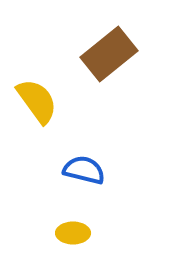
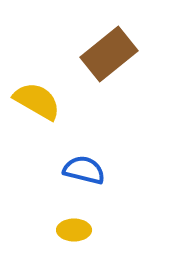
yellow semicircle: rotated 24 degrees counterclockwise
yellow ellipse: moved 1 px right, 3 px up
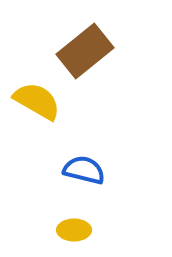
brown rectangle: moved 24 px left, 3 px up
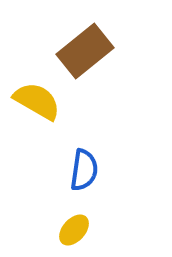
blue semicircle: rotated 84 degrees clockwise
yellow ellipse: rotated 48 degrees counterclockwise
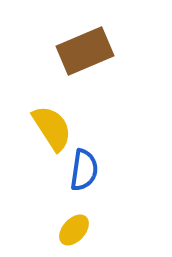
brown rectangle: rotated 16 degrees clockwise
yellow semicircle: moved 15 px right, 27 px down; rotated 27 degrees clockwise
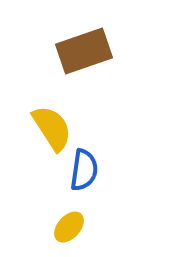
brown rectangle: moved 1 px left; rotated 4 degrees clockwise
yellow ellipse: moved 5 px left, 3 px up
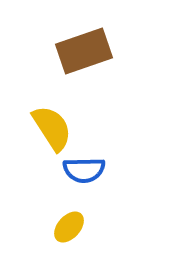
blue semicircle: rotated 81 degrees clockwise
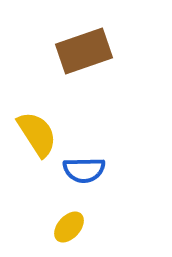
yellow semicircle: moved 15 px left, 6 px down
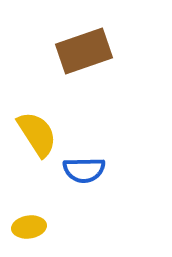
yellow ellipse: moved 40 px left; rotated 40 degrees clockwise
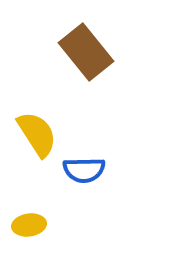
brown rectangle: moved 2 px right, 1 px down; rotated 70 degrees clockwise
yellow ellipse: moved 2 px up
